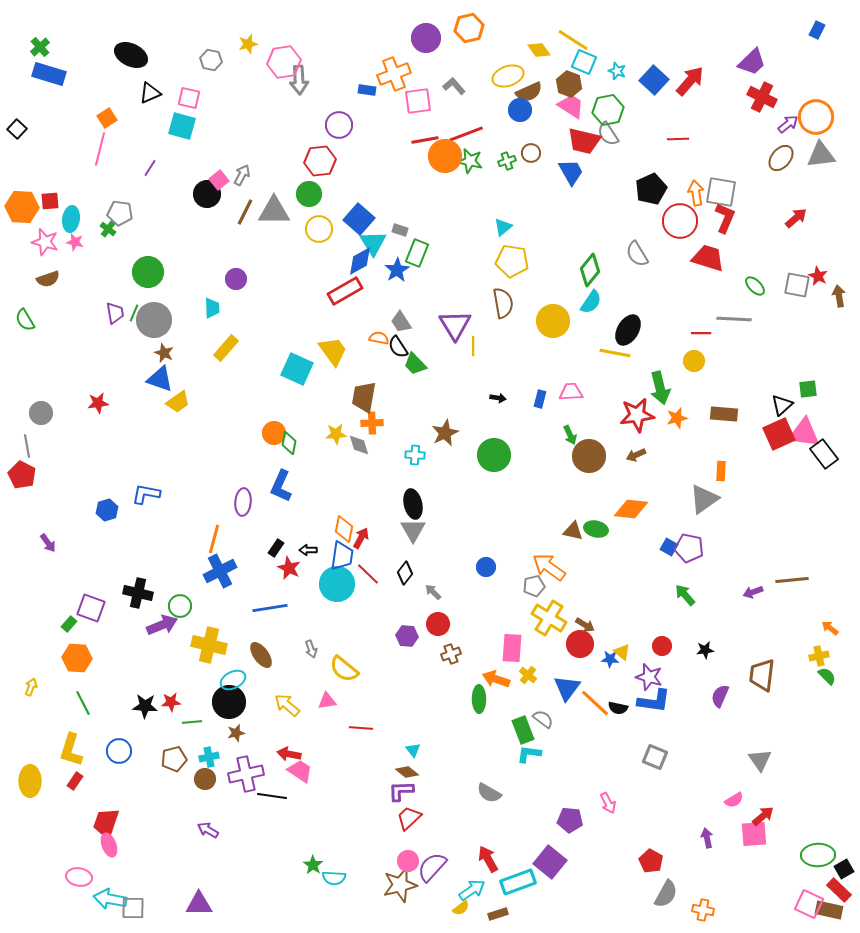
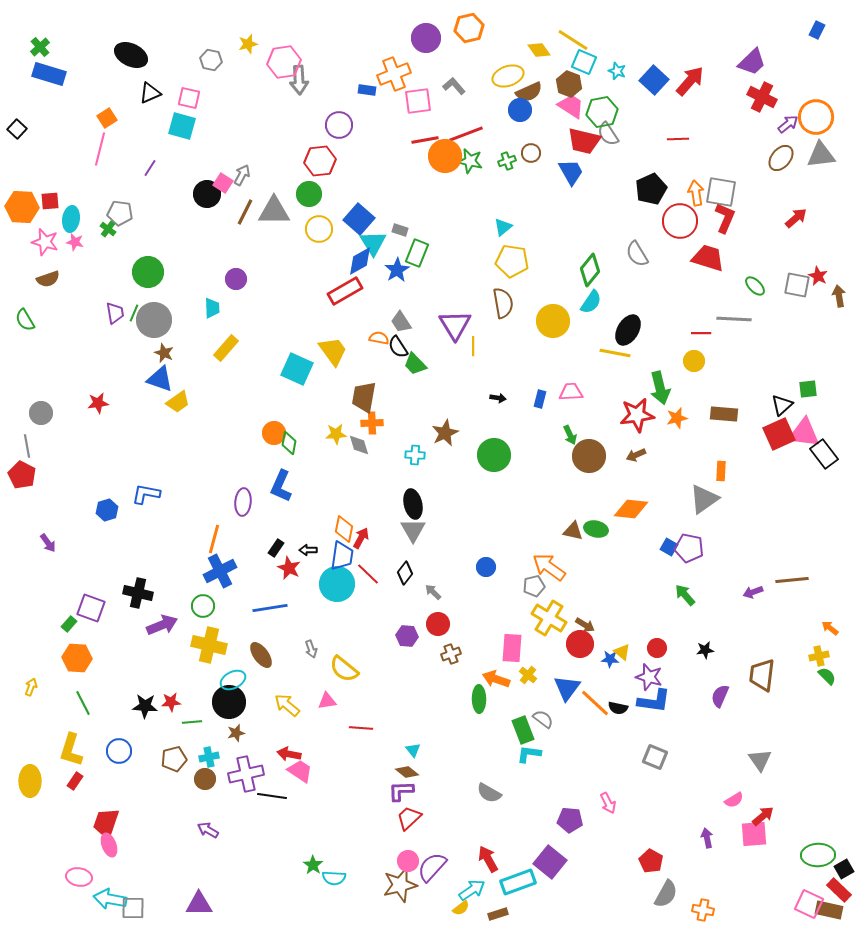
green hexagon at (608, 110): moved 6 px left, 2 px down
pink square at (219, 180): moved 4 px right, 3 px down; rotated 18 degrees counterclockwise
green circle at (180, 606): moved 23 px right
red circle at (662, 646): moved 5 px left, 2 px down
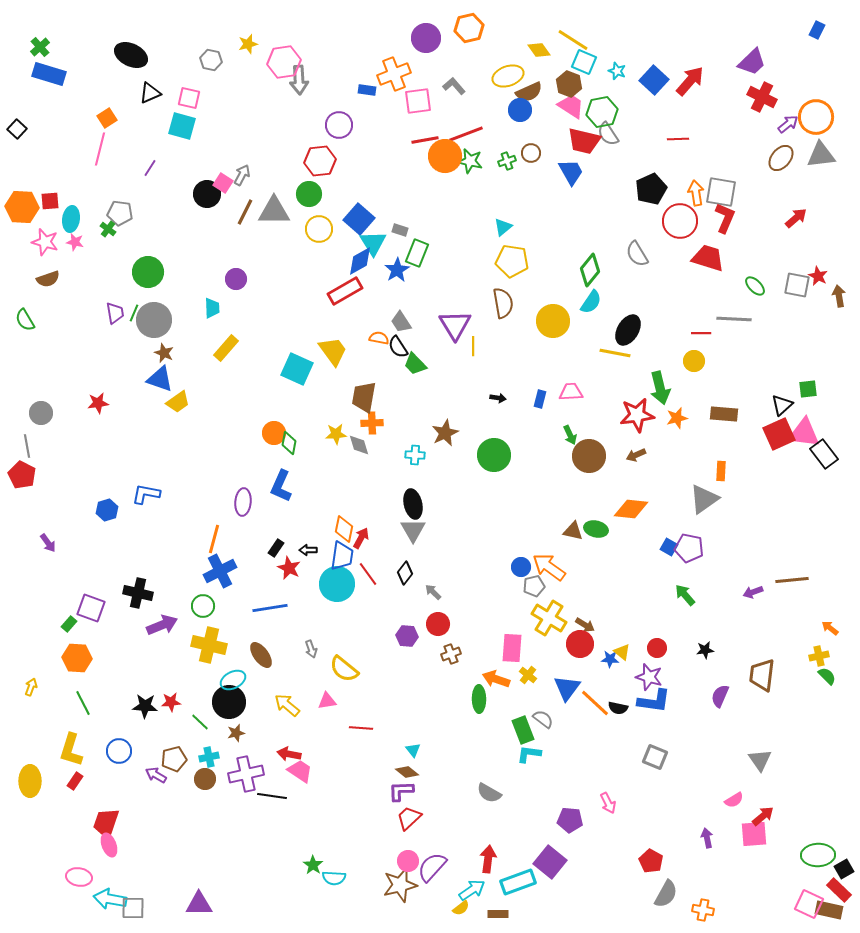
blue circle at (486, 567): moved 35 px right
red line at (368, 574): rotated 10 degrees clockwise
green line at (192, 722): moved 8 px right; rotated 48 degrees clockwise
purple arrow at (208, 830): moved 52 px left, 55 px up
red arrow at (488, 859): rotated 36 degrees clockwise
brown rectangle at (498, 914): rotated 18 degrees clockwise
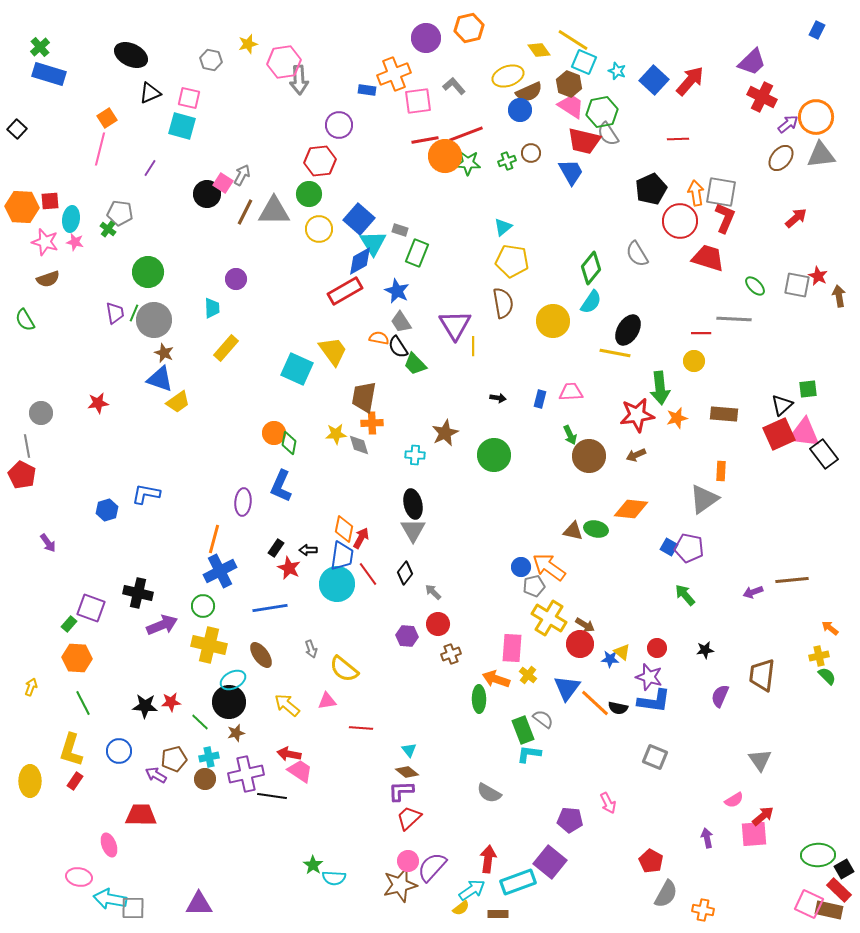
green star at (470, 161): moved 2 px left, 2 px down; rotated 10 degrees counterclockwise
blue star at (397, 270): moved 21 px down; rotated 15 degrees counterclockwise
green diamond at (590, 270): moved 1 px right, 2 px up
green arrow at (660, 388): rotated 8 degrees clockwise
cyan triangle at (413, 750): moved 4 px left
red trapezoid at (106, 823): moved 35 px right, 8 px up; rotated 72 degrees clockwise
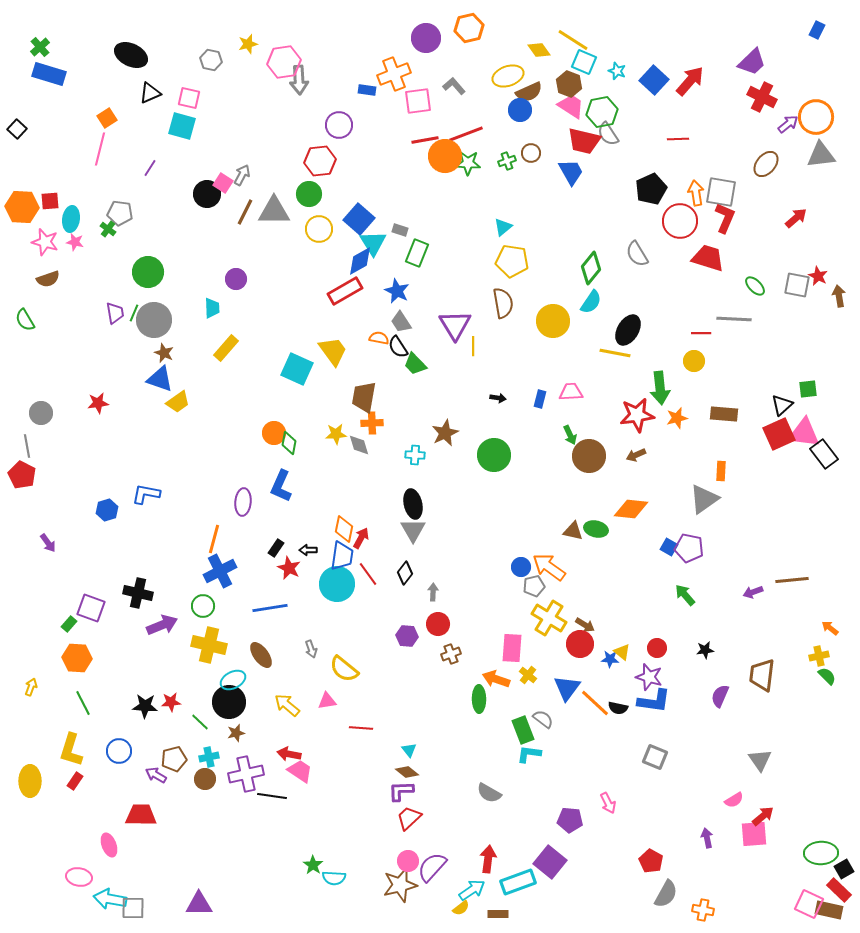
brown ellipse at (781, 158): moved 15 px left, 6 px down
gray arrow at (433, 592): rotated 48 degrees clockwise
green ellipse at (818, 855): moved 3 px right, 2 px up
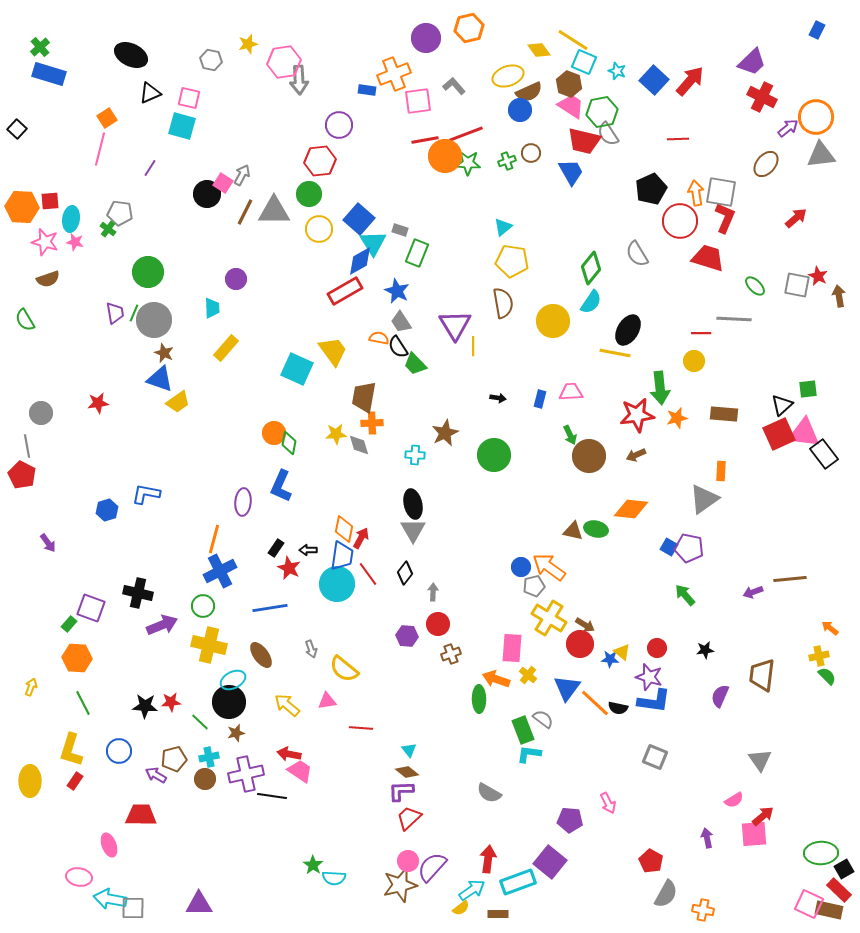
purple arrow at (788, 124): moved 4 px down
brown line at (792, 580): moved 2 px left, 1 px up
